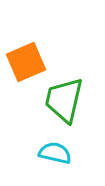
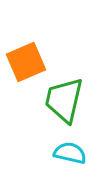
cyan semicircle: moved 15 px right
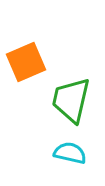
green trapezoid: moved 7 px right
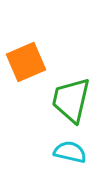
cyan semicircle: moved 1 px up
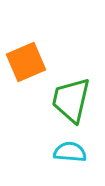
cyan semicircle: rotated 8 degrees counterclockwise
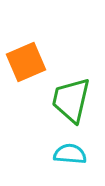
cyan semicircle: moved 2 px down
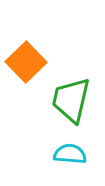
orange square: rotated 21 degrees counterclockwise
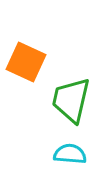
orange square: rotated 21 degrees counterclockwise
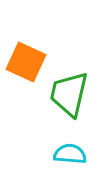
green trapezoid: moved 2 px left, 6 px up
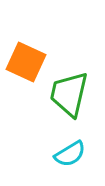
cyan semicircle: rotated 144 degrees clockwise
